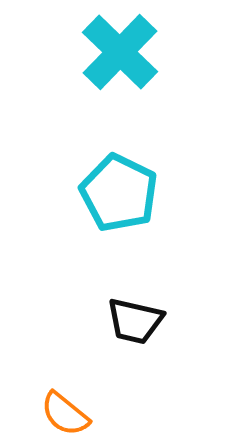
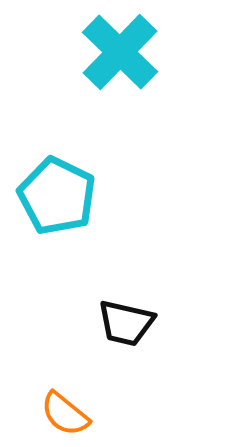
cyan pentagon: moved 62 px left, 3 px down
black trapezoid: moved 9 px left, 2 px down
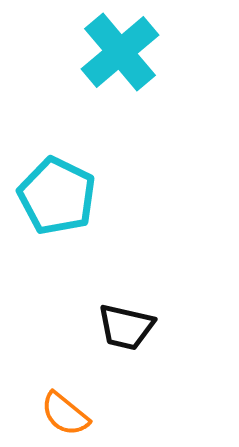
cyan cross: rotated 6 degrees clockwise
black trapezoid: moved 4 px down
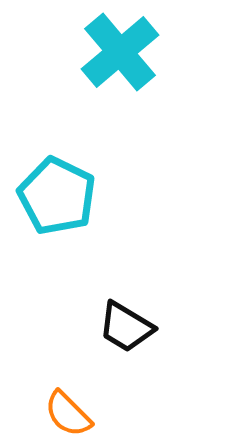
black trapezoid: rotated 18 degrees clockwise
orange semicircle: moved 3 px right; rotated 6 degrees clockwise
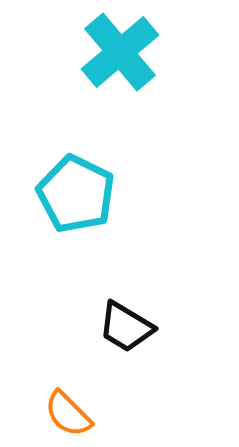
cyan pentagon: moved 19 px right, 2 px up
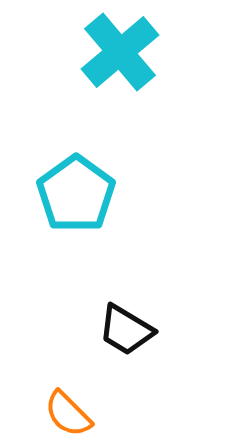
cyan pentagon: rotated 10 degrees clockwise
black trapezoid: moved 3 px down
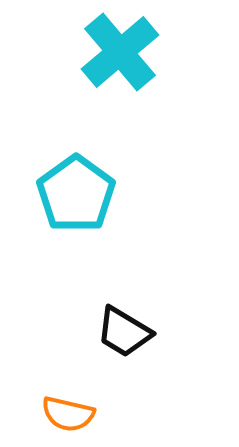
black trapezoid: moved 2 px left, 2 px down
orange semicircle: rotated 32 degrees counterclockwise
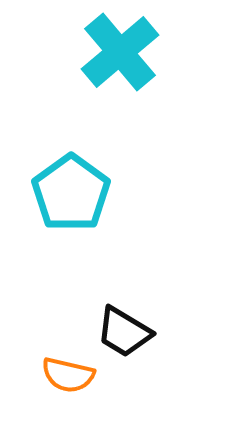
cyan pentagon: moved 5 px left, 1 px up
orange semicircle: moved 39 px up
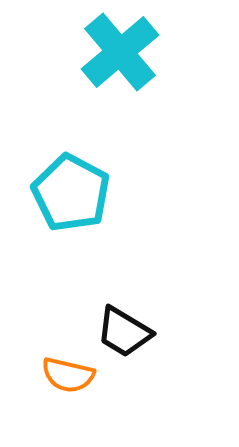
cyan pentagon: rotated 8 degrees counterclockwise
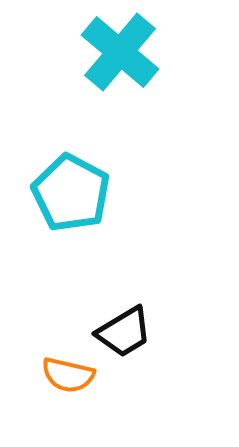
cyan cross: rotated 10 degrees counterclockwise
black trapezoid: rotated 62 degrees counterclockwise
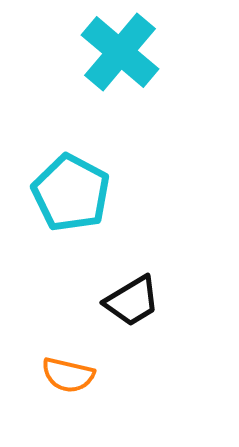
black trapezoid: moved 8 px right, 31 px up
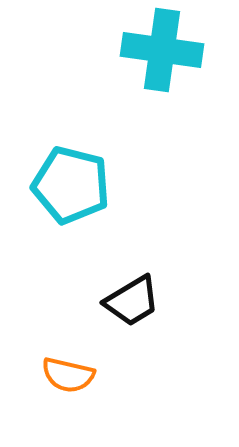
cyan cross: moved 42 px right, 2 px up; rotated 32 degrees counterclockwise
cyan pentagon: moved 8 px up; rotated 14 degrees counterclockwise
